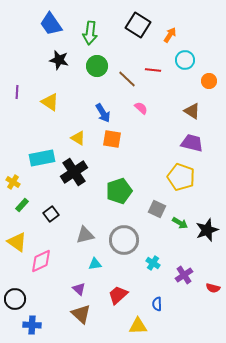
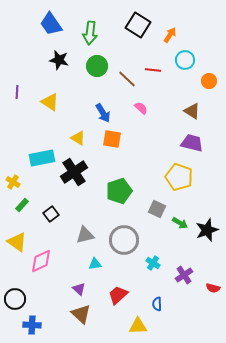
yellow pentagon at (181, 177): moved 2 px left
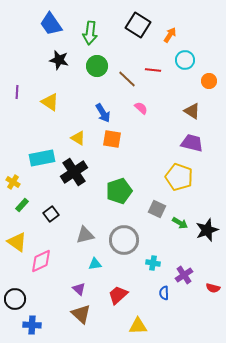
cyan cross at (153, 263): rotated 24 degrees counterclockwise
blue semicircle at (157, 304): moved 7 px right, 11 px up
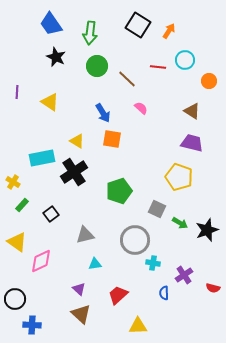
orange arrow at (170, 35): moved 1 px left, 4 px up
black star at (59, 60): moved 3 px left, 3 px up; rotated 12 degrees clockwise
red line at (153, 70): moved 5 px right, 3 px up
yellow triangle at (78, 138): moved 1 px left, 3 px down
gray circle at (124, 240): moved 11 px right
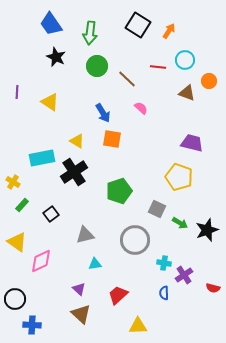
brown triangle at (192, 111): moved 5 px left, 18 px up; rotated 12 degrees counterclockwise
cyan cross at (153, 263): moved 11 px right
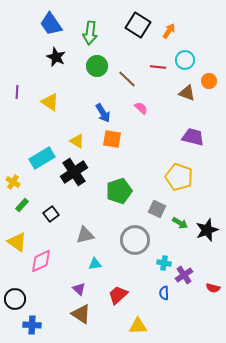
purple trapezoid at (192, 143): moved 1 px right, 6 px up
cyan rectangle at (42, 158): rotated 20 degrees counterclockwise
brown triangle at (81, 314): rotated 10 degrees counterclockwise
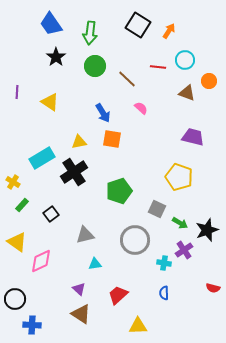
black star at (56, 57): rotated 12 degrees clockwise
green circle at (97, 66): moved 2 px left
yellow triangle at (77, 141): moved 2 px right, 1 px down; rotated 42 degrees counterclockwise
purple cross at (184, 275): moved 25 px up
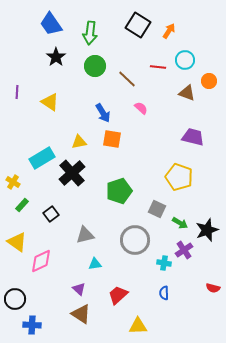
black cross at (74, 172): moved 2 px left, 1 px down; rotated 8 degrees counterclockwise
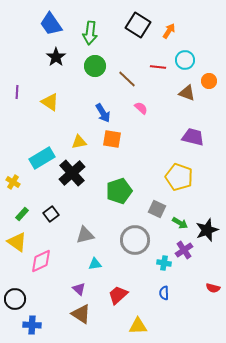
green rectangle at (22, 205): moved 9 px down
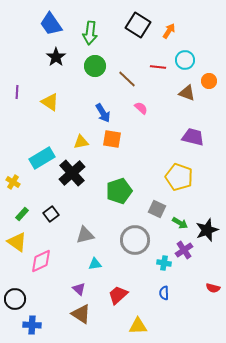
yellow triangle at (79, 142): moved 2 px right
